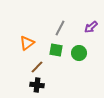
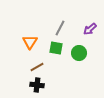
purple arrow: moved 1 px left, 2 px down
orange triangle: moved 3 px right, 1 px up; rotated 21 degrees counterclockwise
green square: moved 2 px up
brown line: rotated 16 degrees clockwise
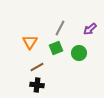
green square: rotated 32 degrees counterclockwise
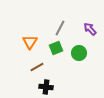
purple arrow: rotated 88 degrees clockwise
black cross: moved 9 px right, 2 px down
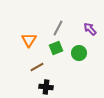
gray line: moved 2 px left
orange triangle: moved 1 px left, 2 px up
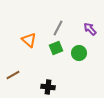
orange triangle: rotated 21 degrees counterclockwise
brown line: moved 24 px left, 8 px down
black cross: moved 2 px right
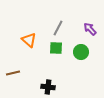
green square: rotated 24 degrees clockwise
green circle: moved 2 px right, 1 px up
brown line: moved 2 px up; rotated 16 degrees clockwise
